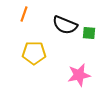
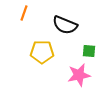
orange line: moved 1 px up
green square: moved 18 px down
yellow pentagon: moved 8 px right, 1 px up
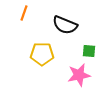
yellow pentagon: moved 2 px down
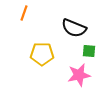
black semicircle: moved 9 px right, 3 px down
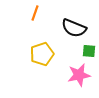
orange line: moved 11 px right
yellow pentagon: rotated 20 degrees counterclockwise
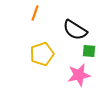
black semicircle: moved 1 px right, 2 px down; rotated 10 degrees clockwise
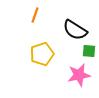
orange line: moved 2 px down
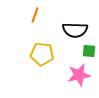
black semicircle: rotated 30 degrees counterclockwise
yellow pentagon: rotated 25 degrees clockwise
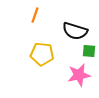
black semicircle: moved 1 px down; rotated 15 degrees clockwise
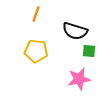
orange line: moved 1 px right, 1 px up
yellow pentagon: moved 6 px left, 3 px up
pink star: moved 4 px down
